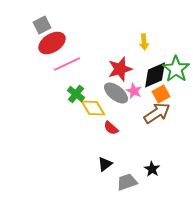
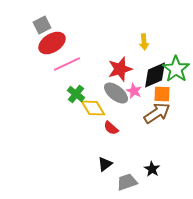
orange square: moved 1 px right; rotated 30 degrees clockwise
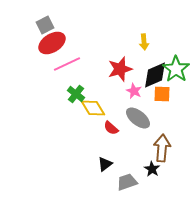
gray square: moved 3 px right
gray ellipse: moved 22 px right, 25 px down
brown arrow: moved 5 px right, 35 px down; rotated 52 degrees counterclockwise
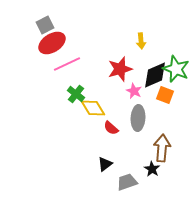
yellow arrow: moved 3 px left, 1 px up
green star: rotated 12 degrees counterclockwise
orange square: moved 3 px right, 1 px down; rotated 18 degrees clockwise
gray ellipse: rotated 55 degrees clockwise
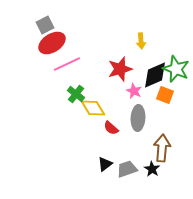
gray trapezoid: moved 13 px up
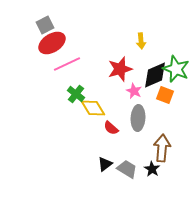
gray trapezoid: rotated 50 degrees clockwise
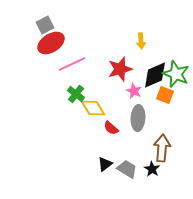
red ellipse: moved 1 px left
pink line: moved 5 px right
green star: moved 5 px down
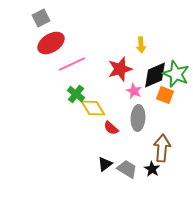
gray square: moved 4 px left, 7 px up
yellow arrow: moved 4 px down
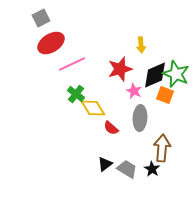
gray ellipse: moved 2 px right
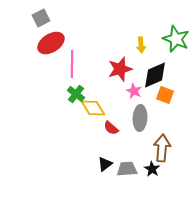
pink line: rotated 64 degrees counterclockwise
green star: moved 35 px up
gray trapezoid: rotated 35 degrees counterclockwise
